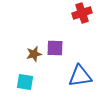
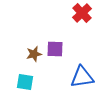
red cross: rotated 24 degrees counterclockwise
purple square: moved 1 px down
blue triangle: moved 2 px right, 1 px down
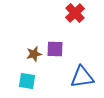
red cross: moved 7 px left
cyan square: moved 2 px right, 1 px up
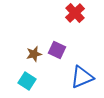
purple square: moved 2 px right, 1 px down; rotated 24 degrees clockwise
blue triangle: rotated 15 degrees counterclockwise
cyan square: rotated 24 degrees clockwise
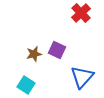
red cross: moved 6 px right
blue triangle: rotated 25 degrees counterclockwise
cyan square: moved 1 px left, 4 px down
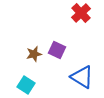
blue triangle: rotated 40 degrees counterclockwise
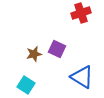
red cross: rotated 24 degrees clockwise
purple square: moved 1 px up
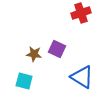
brown star: rotated 21 degrees clockwise
cyan square: moved 2 px left, 4 px up; rotated 18 degrees counterclockwise
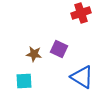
purple square: moved 2 px right
cyan square: rotated 18 degrees counterclockwise
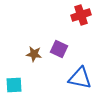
red cross: moved 2 px down
blue triangle: moved 2 px left, 1 px down; rotated 20 degrees counterclockwise
cyan square: moved 10 px left, 4 px down
